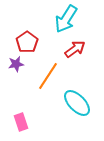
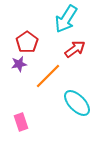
purple star: moved 3 px right
orange line: rotated 12 degrees clockwise
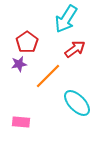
pink rectangle: rotated 66 degrees counterclockwise
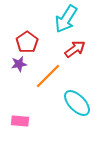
pink rectangle: moved 1 px left, 1 px up
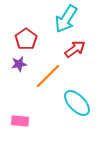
red pentagon: moved 1 px left, 3 px up
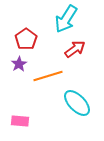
purple star: rotated 21 degrees counterclockwise
orange line: rotated 28 degrees clockwise
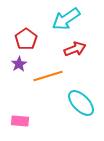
cyan arrow: rotated 24 degrees clockwise
red arrow: rotated 15 degrees clockwise
cyan ellipse: moved 4 px right
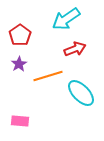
red pentagon: moved 6 px left, 4 px up
cyan ellipse: moved 10 px up
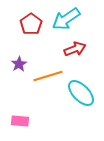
red pentagon: moved 11 px right, 11 px up
